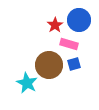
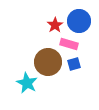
blue circle: moved 1 px down
brown circle: moved 1 px left, 3 px up
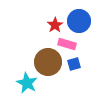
pink rectangle: moved 2 px left
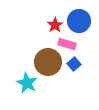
blue square: rotated 24 degrees counterclockwise
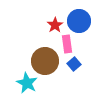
pink rectangle: rotated 66 degrees clockwise
brown circle: moved 3 px left, 1 px up
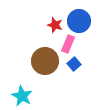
red star: rotated 21 degrees counterclockwise
pink rectangle: moved 1 px right; rotated 30 degrees clockwise
cyan star: moved 5 px left, 13 px down
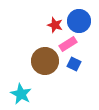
pink rectangle: rotated 36 degrees clockwise
blue square: rotated 24 degrees counterclockwise
cyan star: moved 1 px left, 2 px up
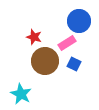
red star: moved 21 px left, 12 px down
pink rectangle: moved 1 px left, 1 px up
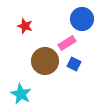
blue circle: moved 3 px right, 2 px up
red star: moved 9 px left, 11 px up
